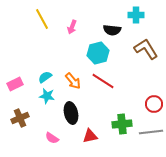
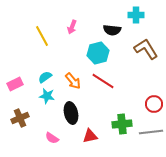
yellow line: moved 17 px down
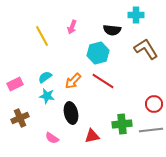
orange arrow: rotated 84 degrees clockwise
gray line: moved 2 px up
red triangle: moved 2 px right
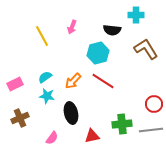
pink semicircle: rotated 88 degrees counterclockwise
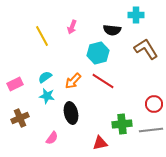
red triangle: moved 8 px right, 7 px down
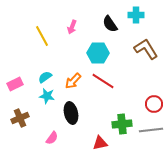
black semicircle: moved 2 px left, 6 px up; rotated 48 degrees clockwise
cyan hexagon: rotated 15 degrees clockwise
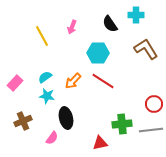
pink rectangle: moved 1 px up; rotated 21 degrees counterclockwise
black ellipse: moved 5 px left, 5 px down
brown cross: moved 3 px right, 3 px down
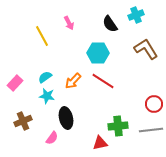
cyan cross: rotated 21 degrees counterclockwise
pink arrow: moved 3 px left, 4 px up; rotated 48 degrees counterclockwise
green cross: moved 4 px left, 2 px down
